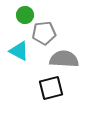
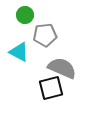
gray pentagon: moved 1 px right, 2 px down
cyan triangle: moved 1 px down
gray semicircle: moved 2 px left, 9 px down; rotated 20 degrees clockwise
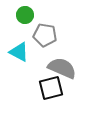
gray pentagon: rotated 15 degrees clockwise
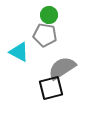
green circle: moved 24 px right
gray semicircle: rotated 56 degrees counterclockwise
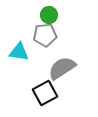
gray pentagon: rotated 15 degrees counterclockwise
cyan triangle: rotated 20 degrees counterclockwise
black square: moved 6 px left, 5 px down; rotated 15 degrees counterclockwise
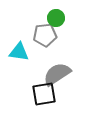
green circle: moved 7 px right, 3 px down
gray semicircle: moved 5 px left, 6 px down
black square: moved 1 px left, 1 px down; rotated 20 degrees clockwise
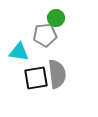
gray semicircle: rotated 116 degrees clockwise
black square: moved 8 px left, 16 px up
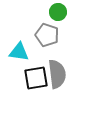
green circle: moved 2 px right, 6 px up
gray pentagon: moved 2 px right; rotated 25 degrees clockwise
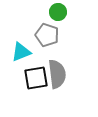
cyan triangle: moved 2 px right; rotated 30 degrees counterclockwise
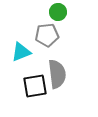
gray pentagon: rotated 25 degrees counterclockwise
black square: moved 1 px left, 8 px down
